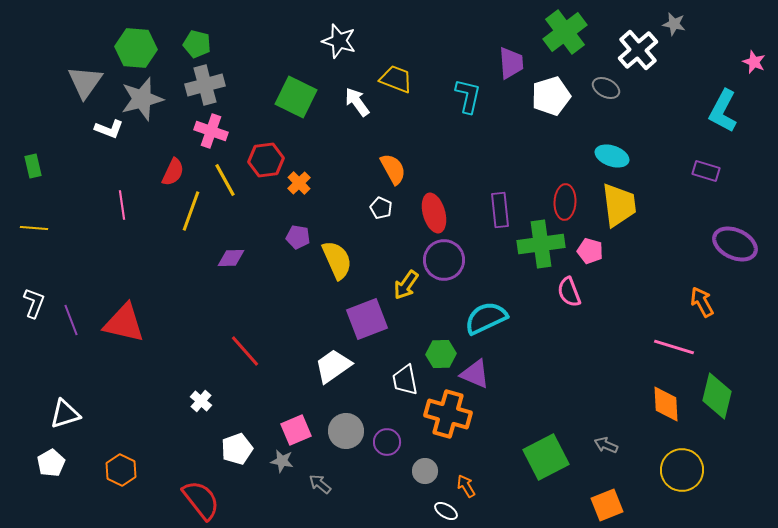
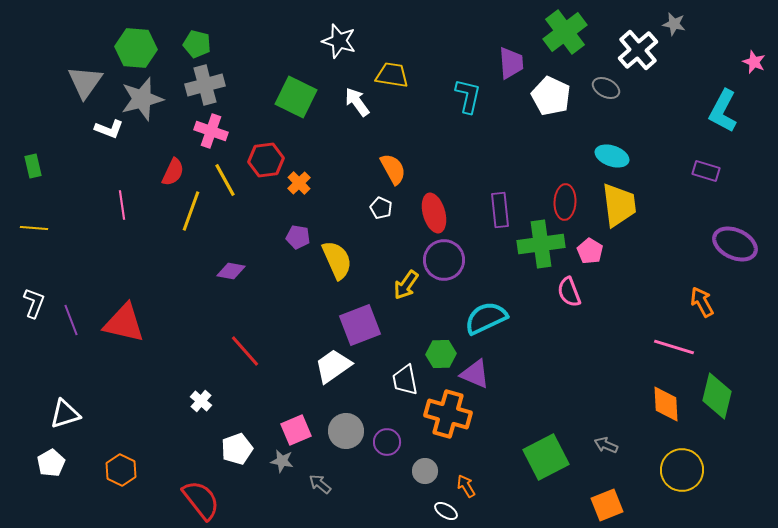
yellow trapezoid at (396, 79): moved 4 px left, 4 px up; rotated 12 degrees counterclockwise
white pentagon at (551, 96): rotated 30 degrees counterclockwise
pink pentagon at (590, 251): rotated 15 degrees clockwise
purple diamond at (231, 258): moved 13 px down; rotated 12 degrees clockwise
purple square at (367, 319): moved 7 px left, 6 px down
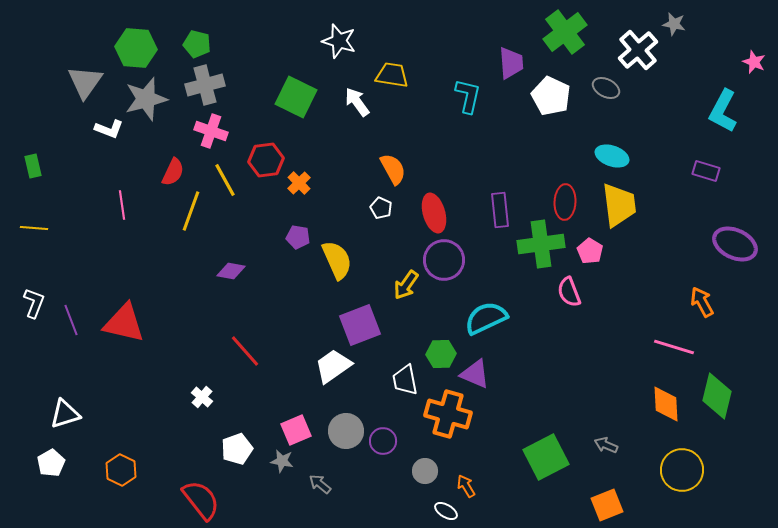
gray star at (142, 99): moved 4 px right
white cross at (201, 401): moved 1 px right, 4 px up
purple circle at (387, 442): moved 4 px left, 1 px up
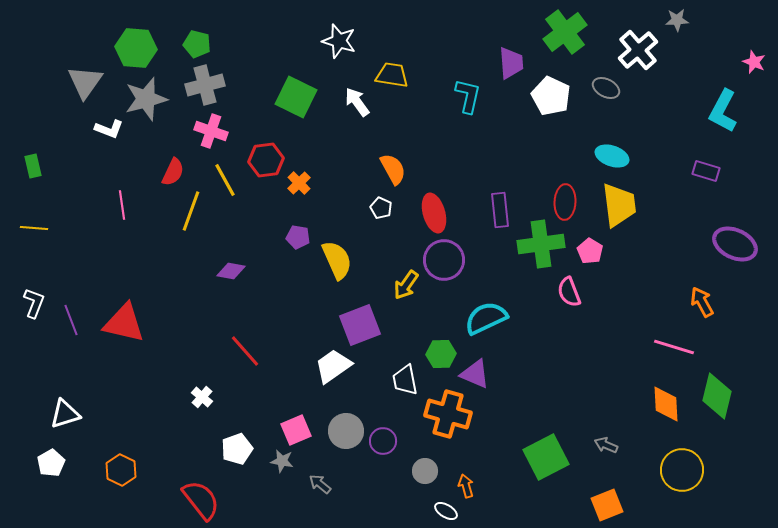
gray star at (674, 24): moved 3 px right, 4 px up; rotated 15 degrees counterclockwise
orange arrow at (466, 486): rotated 15 degrees clockwise
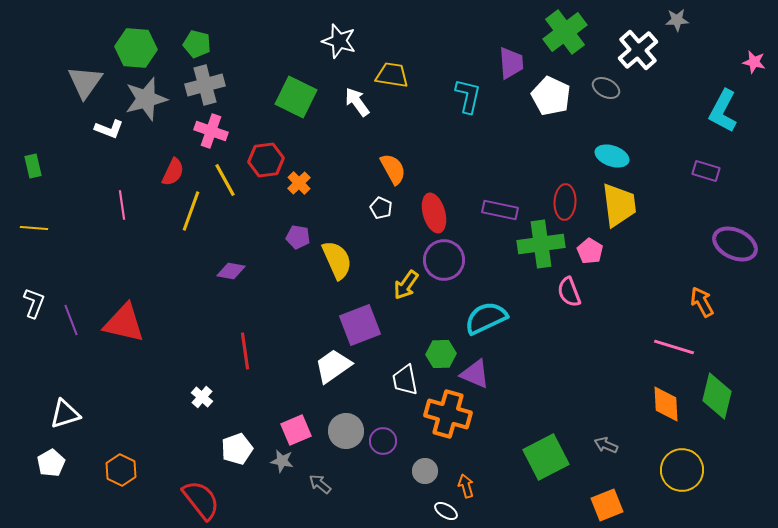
pink star at (754, 62): rotated 10 degrees counterclockwise
purple rectangle at (500, 210): rotated 72 degrees counterclockwise
red line at (245, 351): rotated 33 degrees clockwise
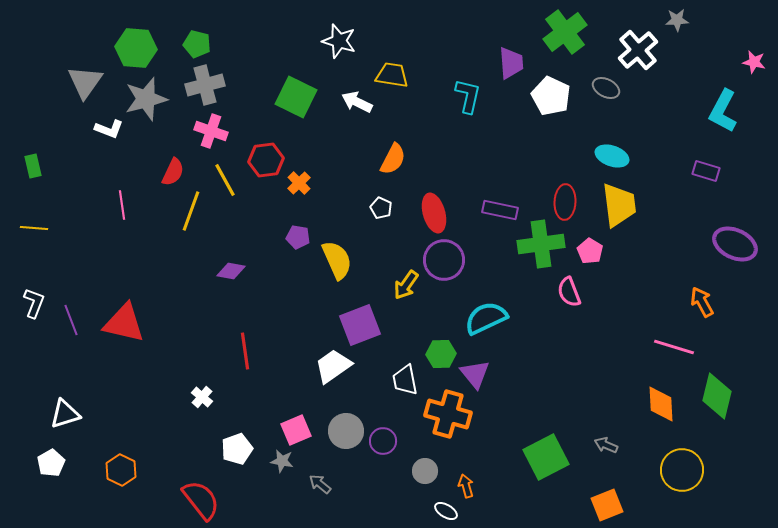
white arrow at (357, 102): rotated 28 degrees counterclockwise
orange semicircle at (393, 169): moved 10 px up; rotated 56 degrees clockwise
purple triangle at (475, 374): rotated 28 degrees clockwise
orange diamond at (666, 404): moved 5 px left
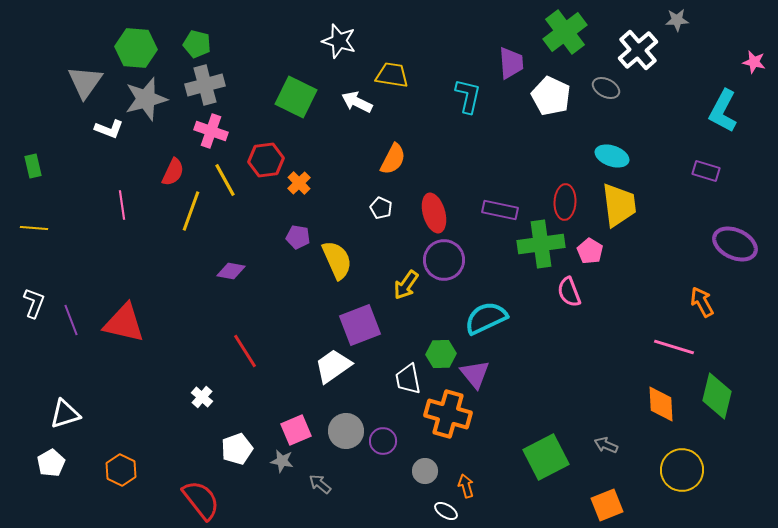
red line at (245, 351): rotated 24 degrees counterclockwise
white trapezoid at (405, 380): moved 3 px right, 1 px up
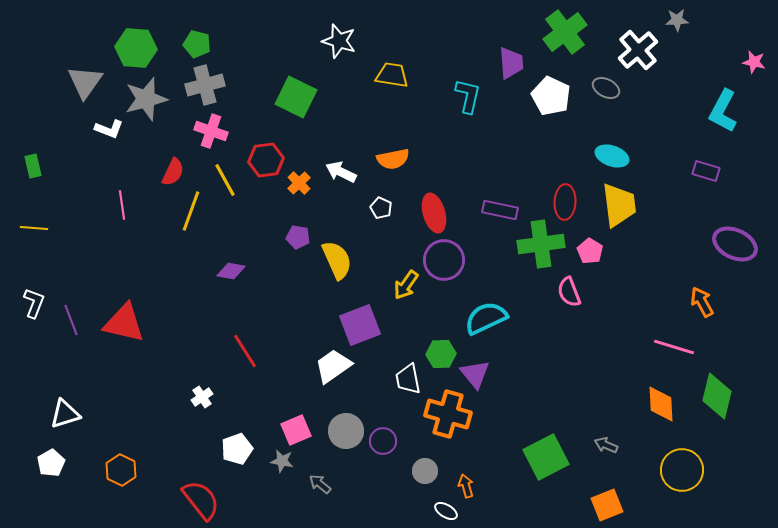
white arrow at (357, 102): moved 16 px left, 70 px down
orange semicircle at (393, 159): rotated 52 degrees clockwise
white cross at (202, 397): rotated 15 degrees clockwise
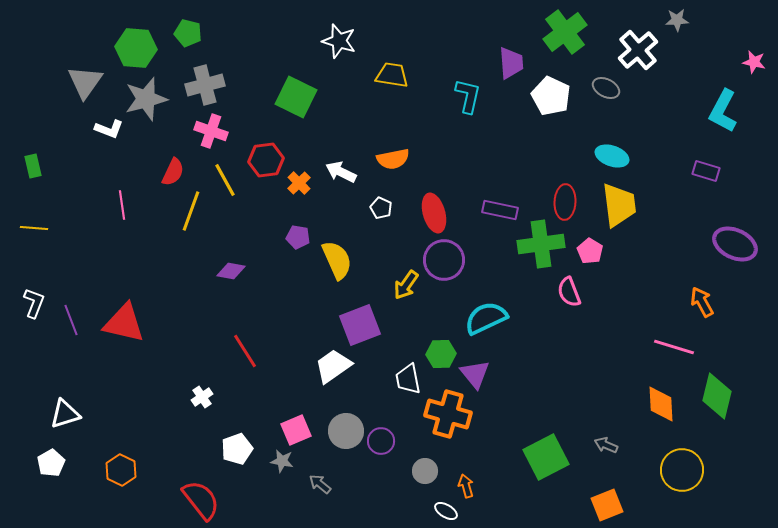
green pentagon at (197, 44): moved 9 px left, 11 px up
purple circle at (383, 441): moved 2 px left
